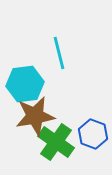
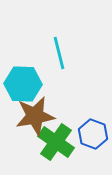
cyan hexagon: moved 2 px left; rotated 9 degrees clockwise
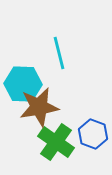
brown star: moved 4 px right, 9 px up
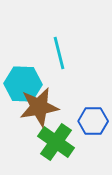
blue hexagon: moved 13 px up; rotated 20 degrees counterclockwise
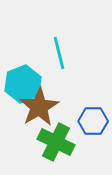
cyan hexagon: rotated 24 degrees counterclockwise
brown star: rotated 21 degrees counterclockwise
green cross: rotated 9 degrees counterclockwise
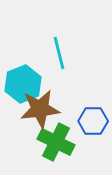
brown star: moved 1 px right, 2 px down; rotated 24 degrees clockwise
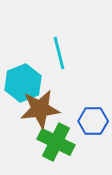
cyan hexagon: moved 1 px up
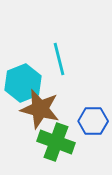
cyan line: moved 6 px down
brown star: rotated 21 degrees clockwise
green cross: rotated 6 degrees counterclockwise
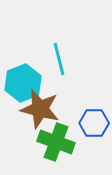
blue hexagon: moved 1 px right, 2 px down
